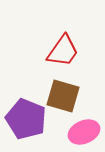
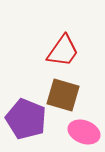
brown square: moved 1 px up
pink ellipse: rotated 44 degrees clockwise
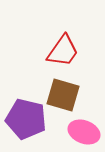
purple pentagon: rotated 9 degrees counterclockwise
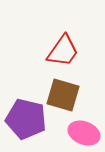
pink ellipse: moved 1 px down
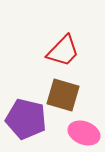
red trapezoid: rotated 9 degrees clockwise
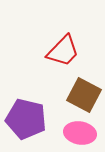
brown square: moved 21 px right; rotated 12 degrees clockwise
pink ellipse: moved 4 px left; rotated 12 degrees counterclockwise
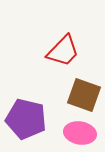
brown square: rotated 8 degrees counterclockwise
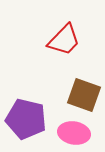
red trapezoid: moved 1 px right, 11 px up
pink ellipse: moved 6 px left
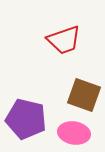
red trapezoid: rotated 27 degrees clockwise
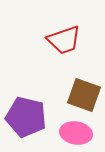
purple pentagon: moved 2 px up
pink ellipse: moved 2 px right
